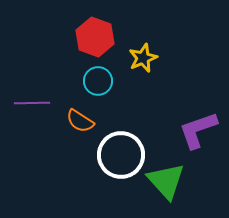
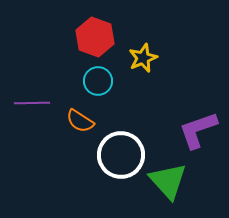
green triangle: moved 2 px right
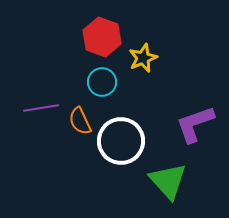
red hexagon: moved 7 px right
cyan circle: moved 4 px right, 1 px down
purple line: moved 9 px right, 5 px down; rotated 8 degrees counterclockwise
orange semicircle: rotated 32 degrees clockwise
purple L-shape: moved 3 px left, 6 px up
white circle: moved 14 px up
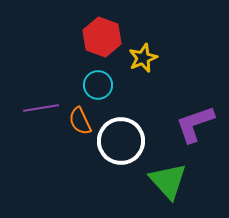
cyan circle: moved 4 px left, 3 px down
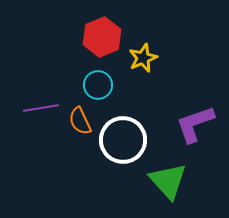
red hexagon: rotated 18 degrees clockwise
white circle: moved 2 px right, 1 px up
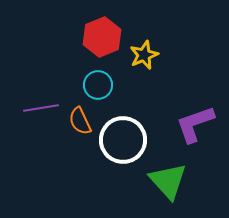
yellow star: moved 1 px right, 3 px up
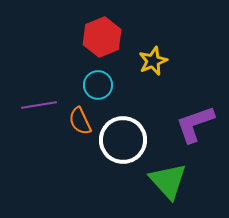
yellow star: moved 9 px right, 6 px down
purple line: moved 2 px left, 3 px up
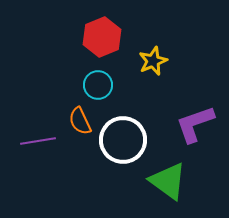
purple line: moved 1 px left, 36 px down
green triangle: rotated 12 degrees counterclockwise
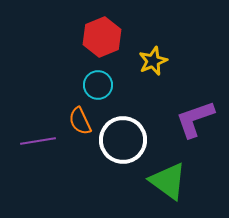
purple L-shape: moved 5 px up
